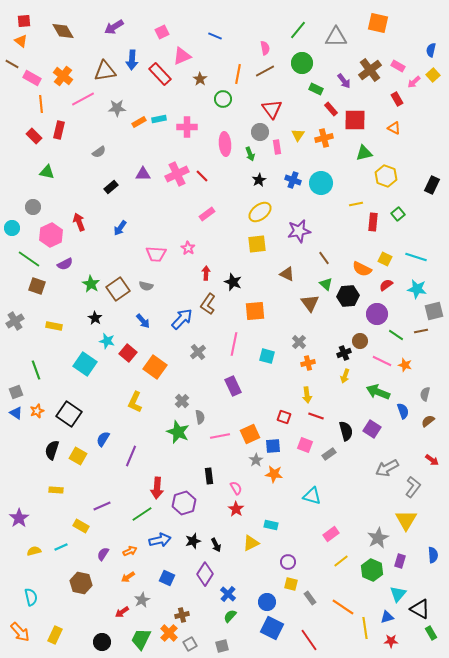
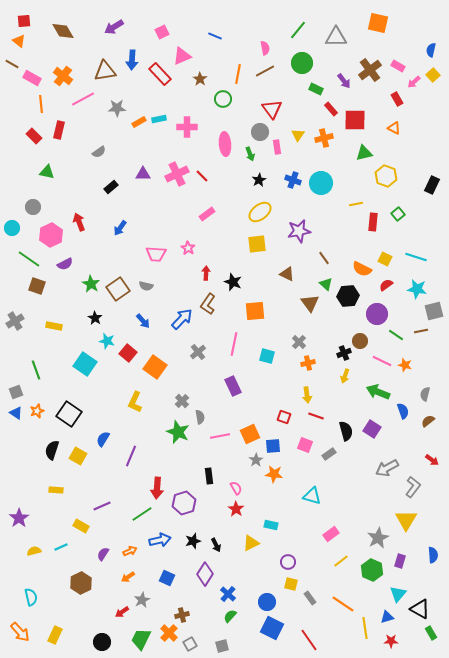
orange triangle at (21, 41): moved 2 px left
brown hexagon at (81, 583): rotated 20 degrees clockwise
orange line at (343, 607): moved 3 px up
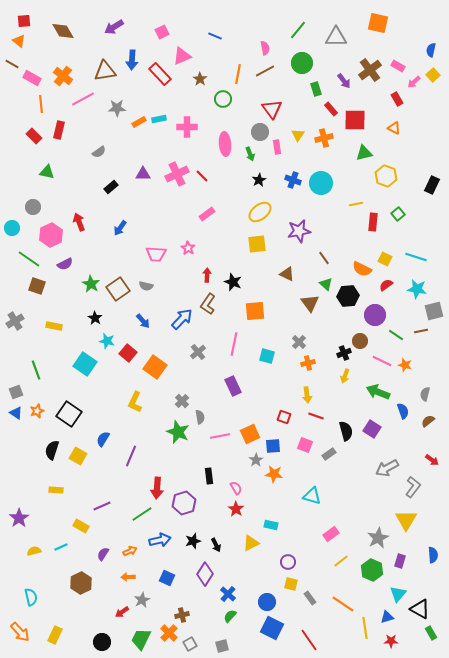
green rectangle at (316, 89): rotated 48 degrees clockwise
red arrow at (206, 273): moved 1 px right, 2 px down
purple circle at (377, 314): moved 2 px left, 1 px down
orange arrow at (128, 577): rotated 32 degrees clockwise
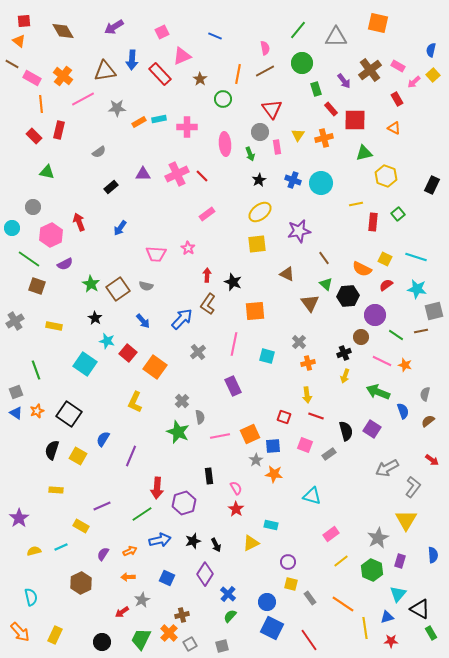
brown circle at (360, 341): moved 1 px right, 4 px up
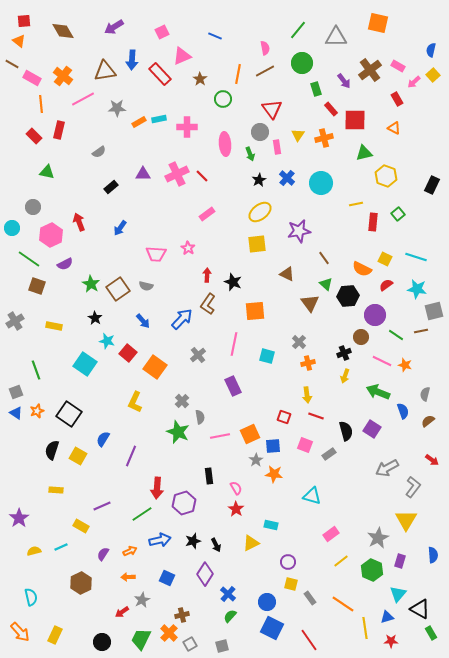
blue cross at (293, 180): moved 6 px left, 2 px up; rotated 21 degrees clockwise
gray cross at (198, 352): moved 3 px down
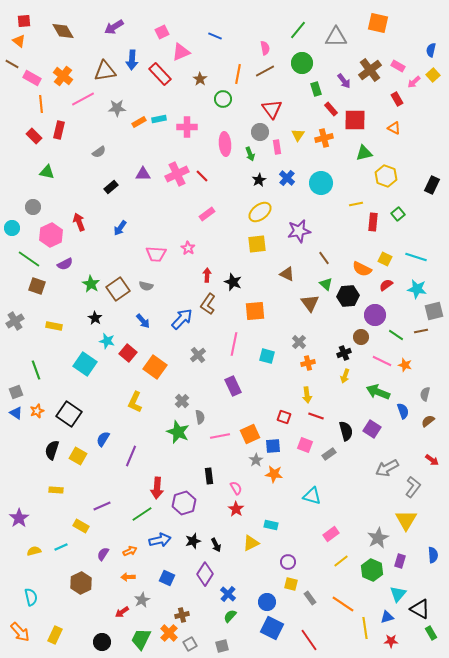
pink triangle at (182, 56): moved 1 px left, 4 px up
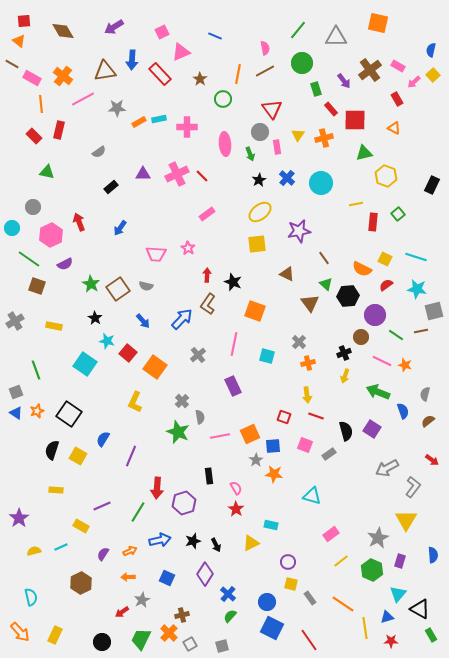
orange square at (255, 311): rotated 25 degrees clockwise
green line at (142, 514): moved 4 px left, 2 px up; rotated 25 degrees counterclockwise
green rectangle at (431, 633): moved 2 px down
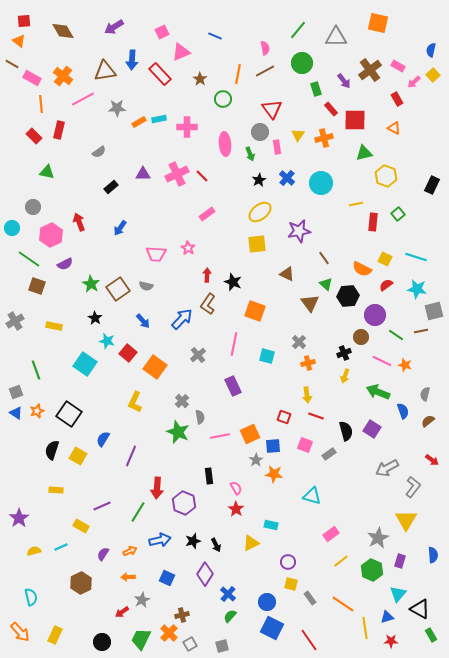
purple hexagon at (184, 503): rotated 20 degrees counterclockwise
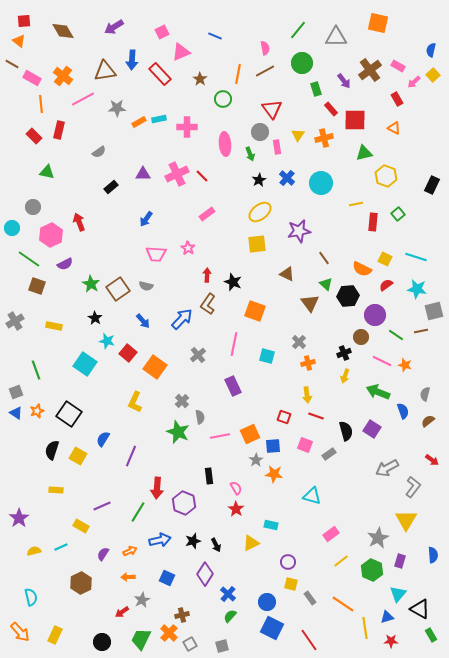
blue arrow at (120, 228): moved 26 px right, 9 px up
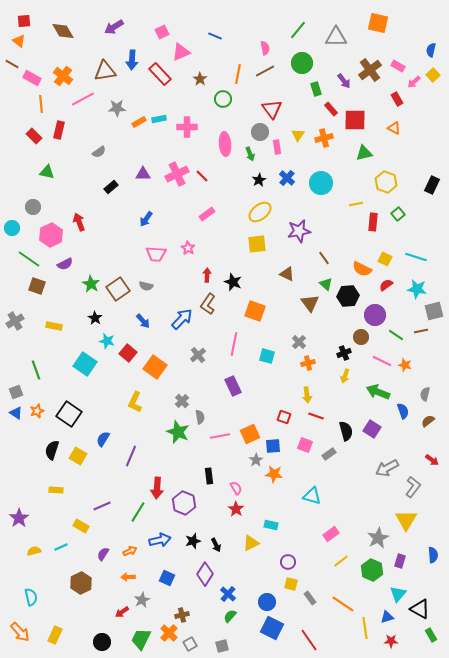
yellow hexagon at (386, 176): moved 6 px down
